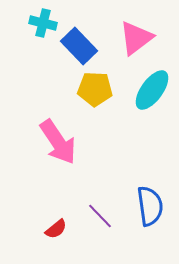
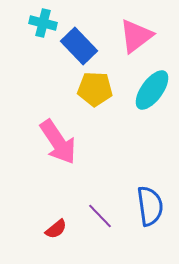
pink triangle: moved 2 px up
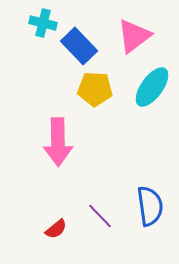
pink triangle: moved 2 px left
cyan ellipse: moved 3 px up
pink arrow: rotated 33 degrees clockwise
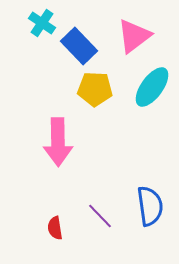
cyan cross: moved 1 px left; rotated 20 degrees clockwise
red semicircle: moved 1 px left, 1 px up; rotated 120 degrees clockwise
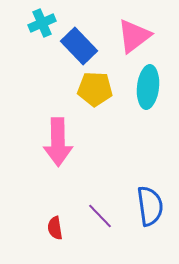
cyan cross: rotated 32 degrees clockwise
cyan ellipse: moved 4 px left; rotated 30 degrees counterclockwise
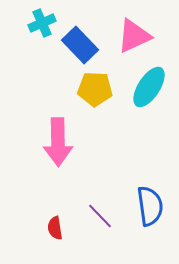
pink triangle: rotated 12 degrees clockwise
blue rectangle: moved 1 px right, 1 px up
cyan ellipse: moved 1 px right; rotated 27 degrees clockwise
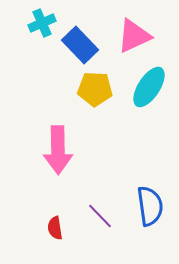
pink arrow: moved 8 px down
